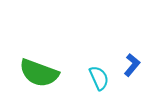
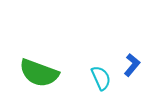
cyan semicircle: moved 2 px right
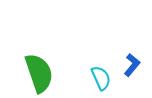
green semicircle: rotated 129 degrees counterclockwise
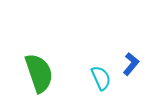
blue L-shape: moved 1 px left, 1 px up
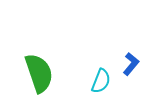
cyan semicircle: moved 3 px down; rotated 45 degrees clockwise
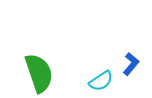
cyan semicircle: rotated 35 degrees clockwise
